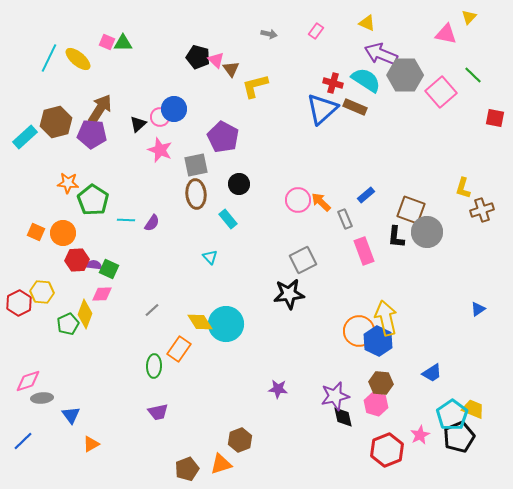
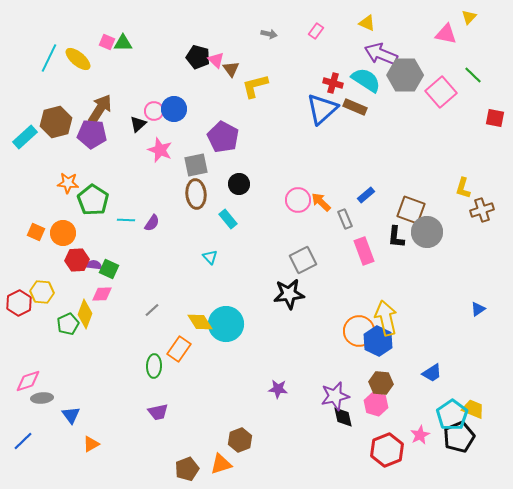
pink circle at (160, 117): moved 6 px left, 6 px up
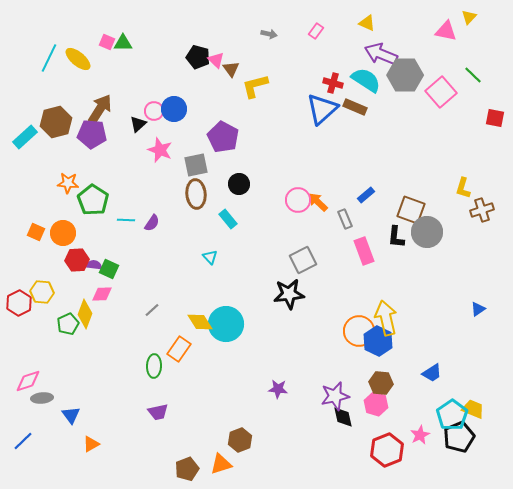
pink triangle at (446, 34): moved 3 px up
orange arrow at (321, 202): moved 3 px left
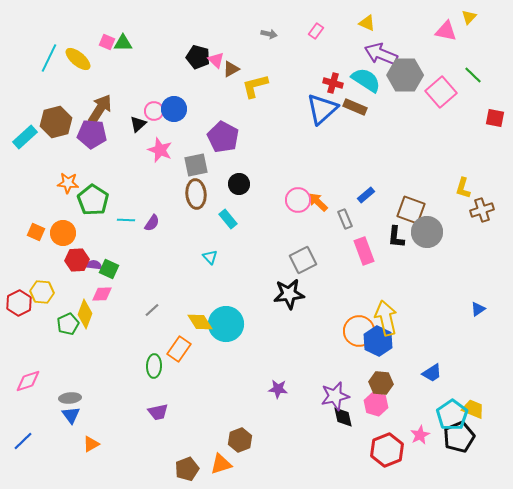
brown triangle at (231, 69): rotated 36 degrees clockwise
gray ellipse at (42, 398): moved 28 px right
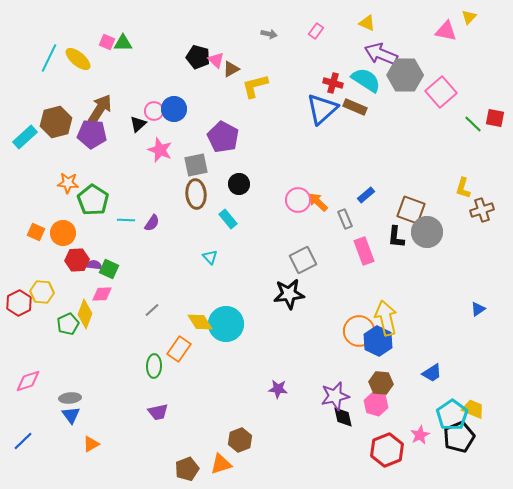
green line at (473, 75): moved 49 px down
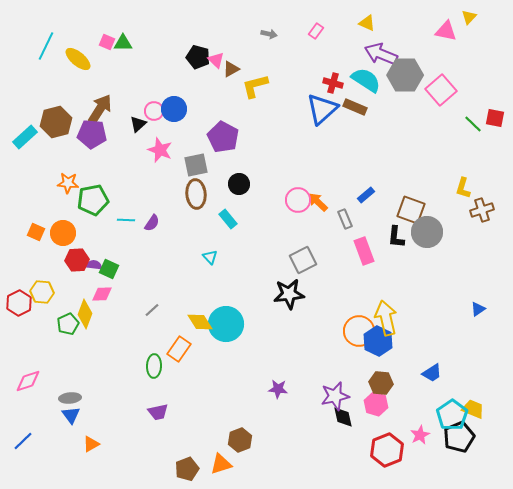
cyan line at (49, 58): moved 3 px left, 12 px up
pink square at (441, 92): moved 2 px up
green pentagon at (93, 200): rotated 28 degrees clockwise
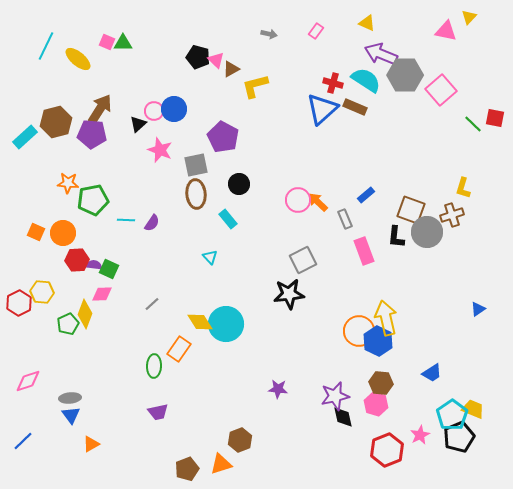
brown cross at (482, 210): moved 30 px left, 5 px down
gray line at (152, 310): moved 6 px up
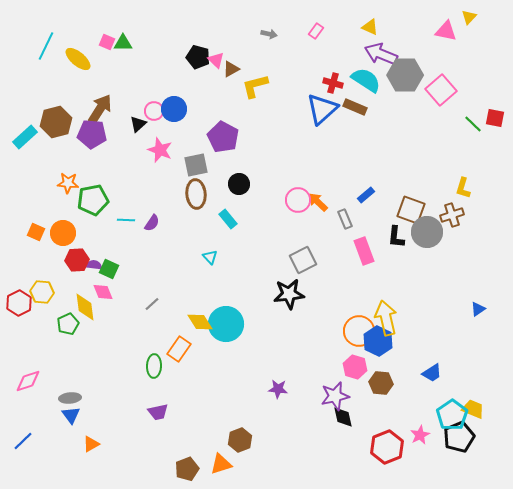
yellow triangle at (367, 23): moved 3 px right, 4 px down
pink diamond at (102, 294): moved 1 px right, 2 px up; rotated 70 degrees clockwise
yellow diamond at (85, 314): moved 7 px up; rotated 28 degrees counterclockwise
pink hexagon at (376, 404): moved 21 px left, 37 px up
red hexagon at (387, 450): moved 3 px up
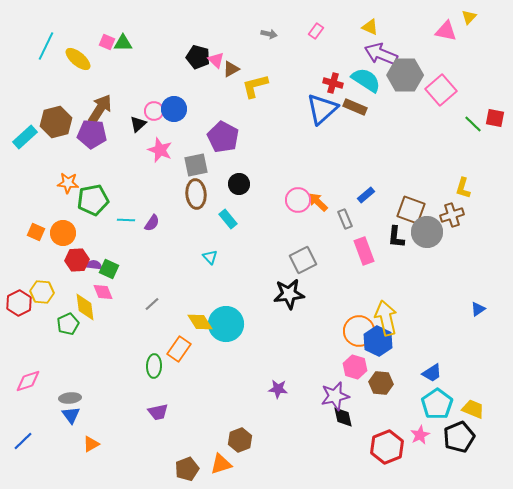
cyan pentagon at (452, 415): moved 15 px left, 11 px up
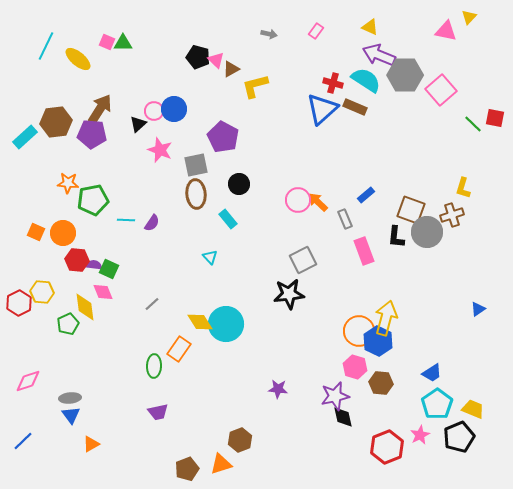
purple arrow at (381, 54): moved 2 px left, 1 px down
brown hexagon at (56, 122): rotated 8 degrees clockwise
red hexagon at (77, 260): rotated 10 degrees clockwise
yellow arrow at (386, 318): rotated 28 degrees clockwise
